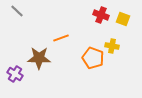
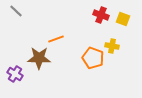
gray line: moved 1 px left
orange line: moved 5 px left, 1 px down
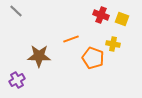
yellow square: moved 1 px left
orange line: moved 15 px right
yellow cross: moved 1 px right, 2 px up
brown star: moved 2 px up
purple cross: moved 2 px right, 6 px down; rotated 28 degrees clockwise
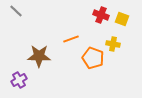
purple cross: moved 2 px right
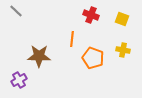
red cross: moved 10 px left
orange line: moved 1 px right; rotated 63 degrees counterclockwise
yellow cross: moved 10 px right, 6 px down
